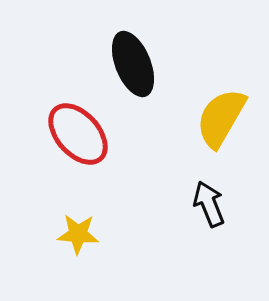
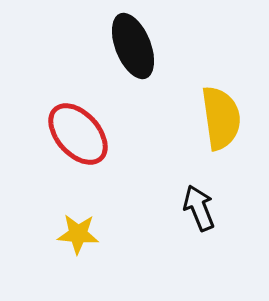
black ellipse: moved 18 px up
yellow semicircle: rotated 142 degrees clockwise
black arrow: moved 10 px left, 4 px down
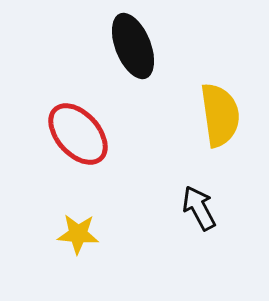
yellow semicircle: moved 1 px left, 3 px up
black arrow: rotated 6 degrees counterclockwise
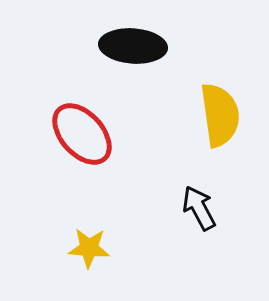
black ellipse: rotated 64 degrees counterclockwise
red ellipse: moved 4 px right
yellow star: moved 11 px right, 14 px down
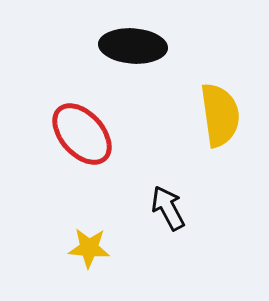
black arrow: moved 31 px left
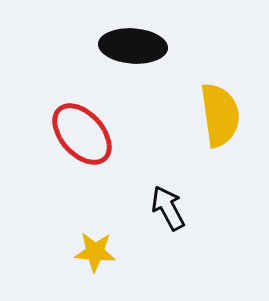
yellow star: moved 6 px right, 4 px down
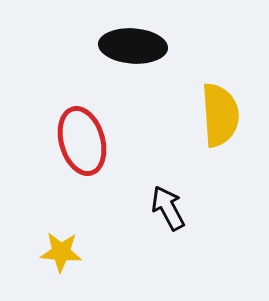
yellow semicircle: rotated 4 degrees clockwise
red ellipse: moved 7 px down; rotated 26 degrees clockwise
yellow star: moved 34 px left
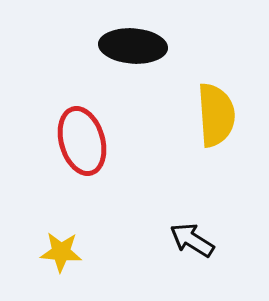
yellow semicircle: moved 4 px left
black arrow: moved 24 px right, 32 px down; rotated 30 degrees counterclockwise
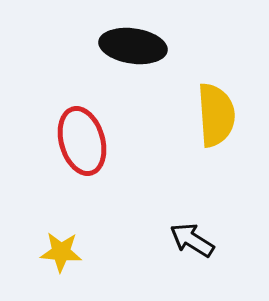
black ellipse: rotated 4 degrees clockwise
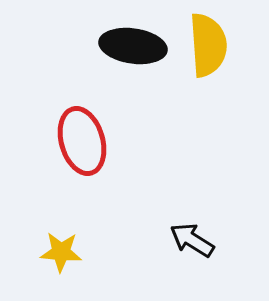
yellow semicircle: moved 8 px left, 70 px up
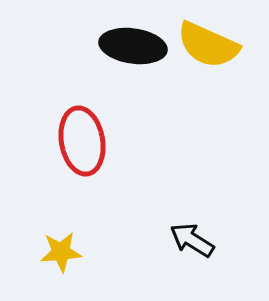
yellow semicircle: rotated 118 degrees clockwise
red ellipse: rotated 6 degrees clockwise
yellow star: rotated 9 degrees counterclockwise
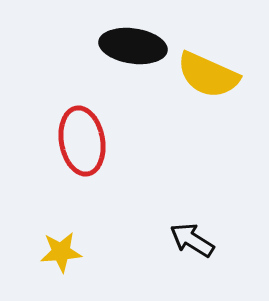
yellow semicircle: moved 30 px down
